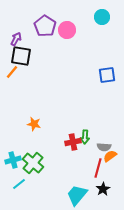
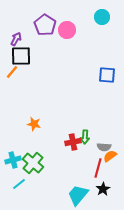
purple pentagon: moved 1 px up
black square: rotated 10 degrees counterclockwise
blue square: rotated 12 degrees clockwise
cyan trapezoid: moved 1 px right
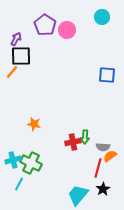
gray semicircle: moved 1 px left
green cross: moved 2 px left; rotated 15 degrees counterclockwise
cyan line: rotated 24 degrees counterclockwise
